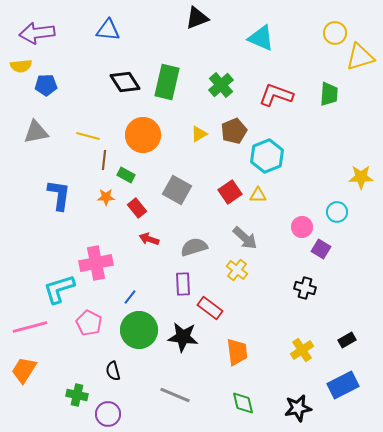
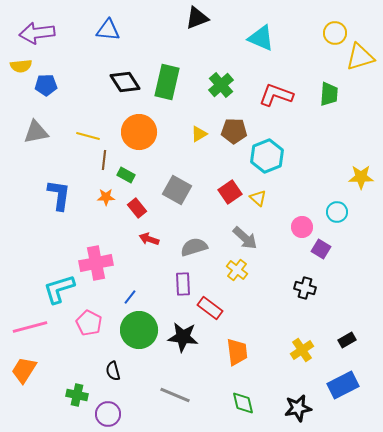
brown pentagon at (234, 131): rotated 25 degrees clockwise
orange circle at (143, 135): moved 4 px left, 3 px up
yellow triangle at (258, 195): moved 3 px down; rotated 42 degrees clockwise
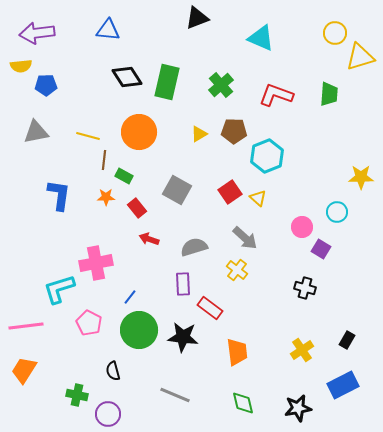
black diamond at (125, 82): moved 2 px right, 5 px up
green rectangle at (126, 175): moved 2 px left, 1 px down
pink line at (30, 327): moved 4 px left, 1 px up; rotated 8 degrees clockwise
black rectangle at (347, 340): rotated 30 degrees counterclockwise
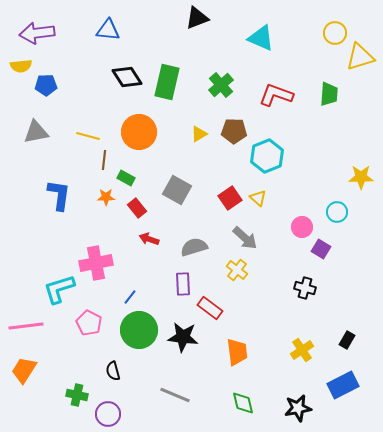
green rectangle at (124, 176): moved 2 px right, 2 px down
red square at (230, 192): moved 6 px down
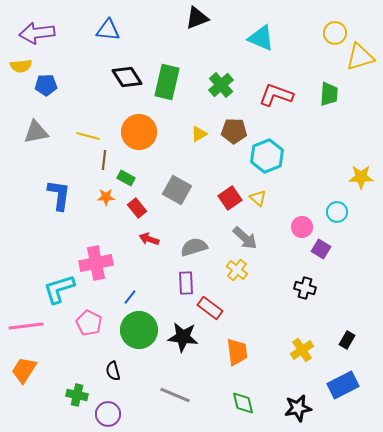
purple rectangle at (183, 284): moved 3 px right, 1 px up
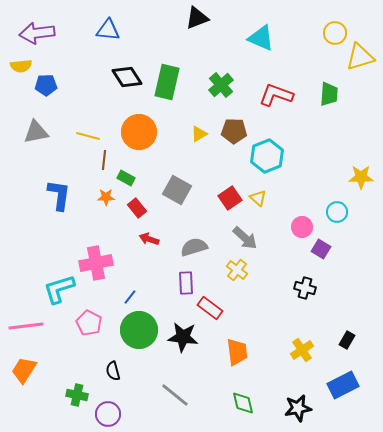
gray line at (175, 395): rotated 16 degrees clockwise
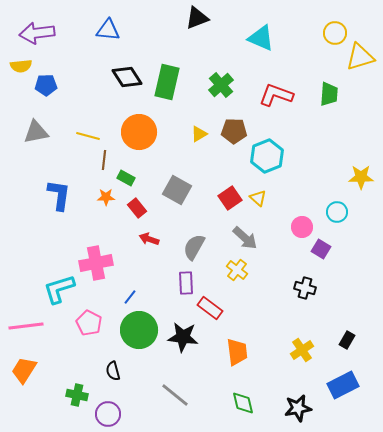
gray semicircle at (194, 247): rotated 44 degrees counterclockwise
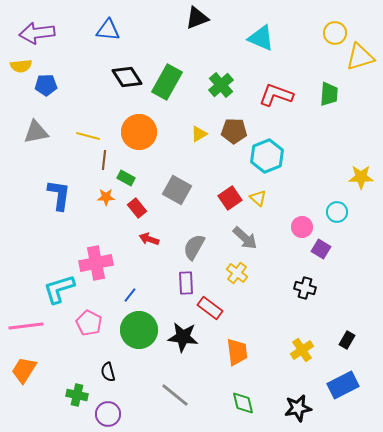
green rectangle at (167, 82): rotated 16 degrees clockwise
yellow cross at (237, 270): moved 3 px down
blue line at (130, 297): moved 2 px up
black semicircle at (113, 371): moved 5 px left, 1 px down
